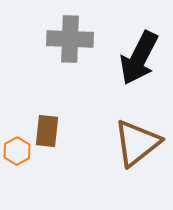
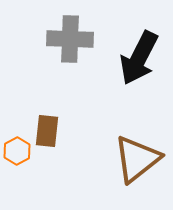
brown triangle: moved 16 px down
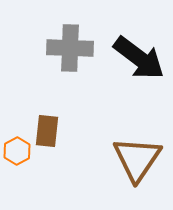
gray cross: moved 9 px down
black arrow: rotated 80 degrees counterclockwise
brown triangle: rotated 18 degrees counterclockwise
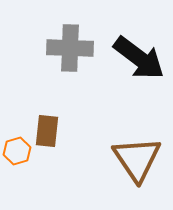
orange hexagon: rotated 12 degrees clockwise
brown triangle: rotated 8 degrees counterclockwise
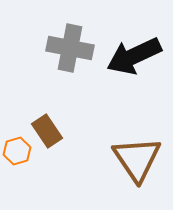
gray cross: rotated 9 degrees clockwise
black arrow: moved 5 px left, 2 px up; rotated 118 degrees clockwise
brown rectangle: rotated 40 degrees counterclockwise
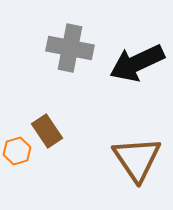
black arrow: moved 3 px right, 7 px down
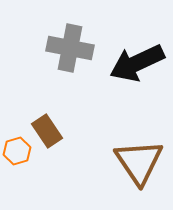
brown triangle: moved 2 px right, 3 px down
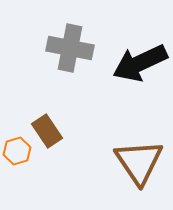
black arrow: moved 3 px right
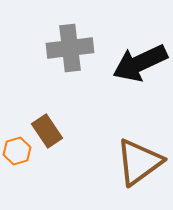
gray cross: rotated 18 degrees counterclockwise
brown triangle: rotated 28 degrees clockwise
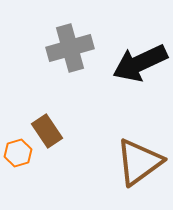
gray cross: rotated 9 degrees counterclockwise
orange hexagon: moved 1 px right, 2 px down
